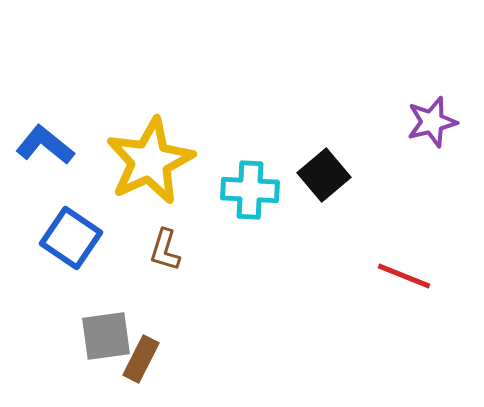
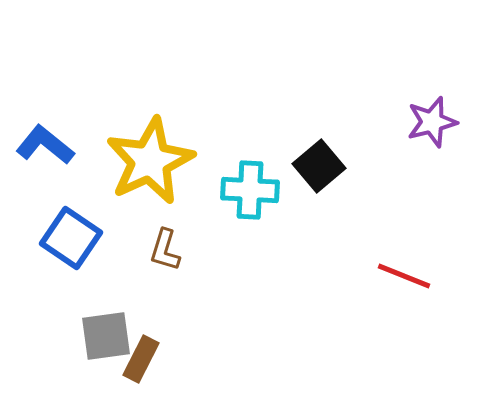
black square: moved 5 px left, 9 px up
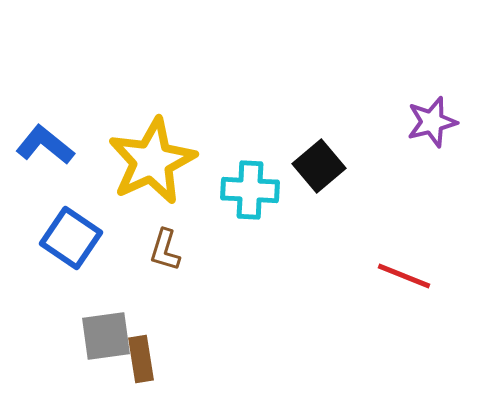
yellow star: moved 2 px right
brown rectangle: rotated 36 degrees counterclockwise
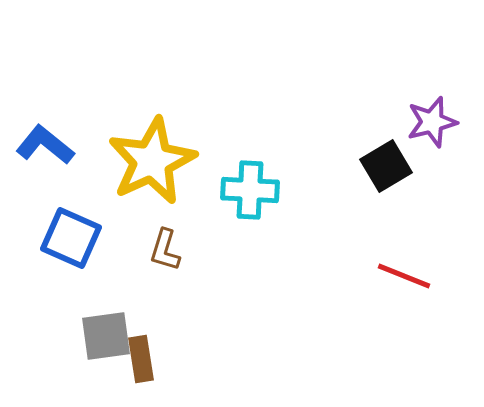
black square: moved 67 px right; rotated 9 degrees clockwise
blue square: rotated 10 degrees counterclockwise
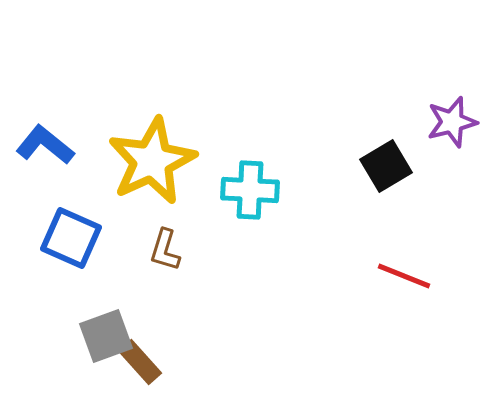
purple star: moved 20 px right
gray square: rotated 12 degrees counterclockwise
brown rectangle: moved 1 px left, 3 px down; rotated 33 degrees counterclockwise
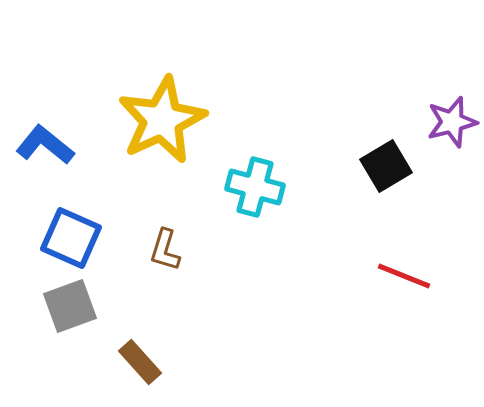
yellow star: moved 10 px right, 41 px up
cyan cross: moved 5 px right, 3 px up; rotated 12 degrees clockwise
gray square: moved 36 px left, 30 px up
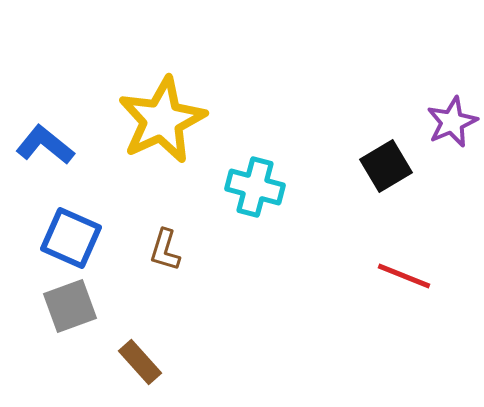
purple star: rotated 9 degrees counterclockwise
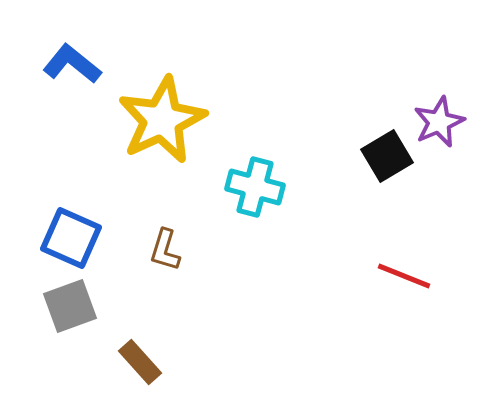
purple star: moved 13 px left
blue L-shape: moved 27 px right, 81 px up
black square: moved 1 px right, 10 px up
